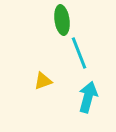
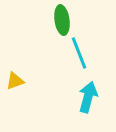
yellow triangle: moved 28 px left
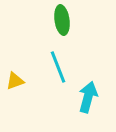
cyan line: moved 21 px left, 14 px down
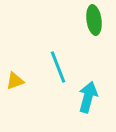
green ellipse: moved 32 px right
